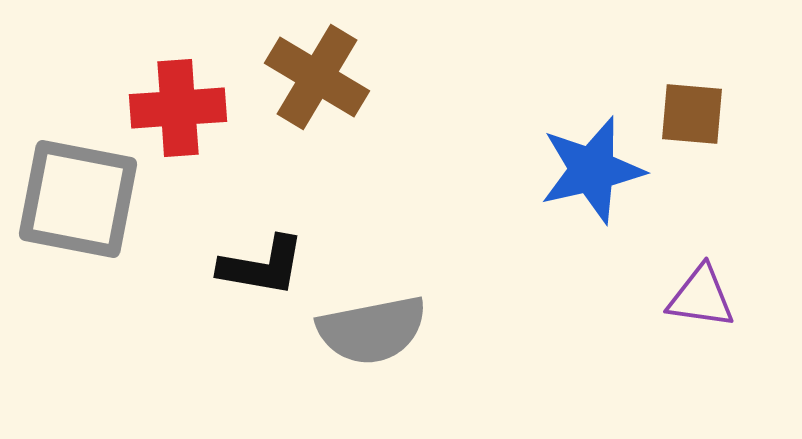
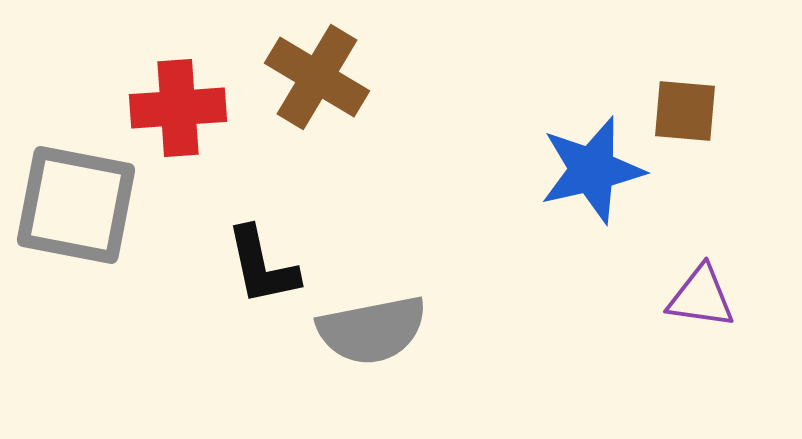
brown square: moved 7 px left, 3 px up
gray square: moved 2 px left, 6 px down
black L-shape: rotated 68 degrees clockwise
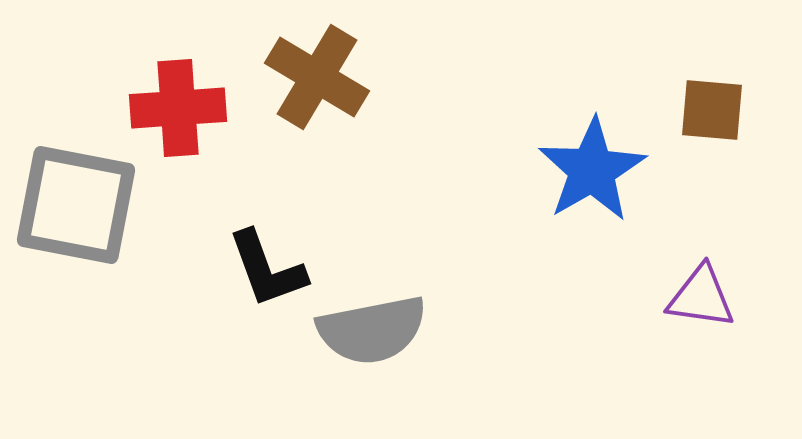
brown square: moved 27 px right, 1 px up
blue star: rotated 17 degrees counterclockwise
black L-shape: moved 5 px right, 3 px down; rotated 8 degrees counterclockwise
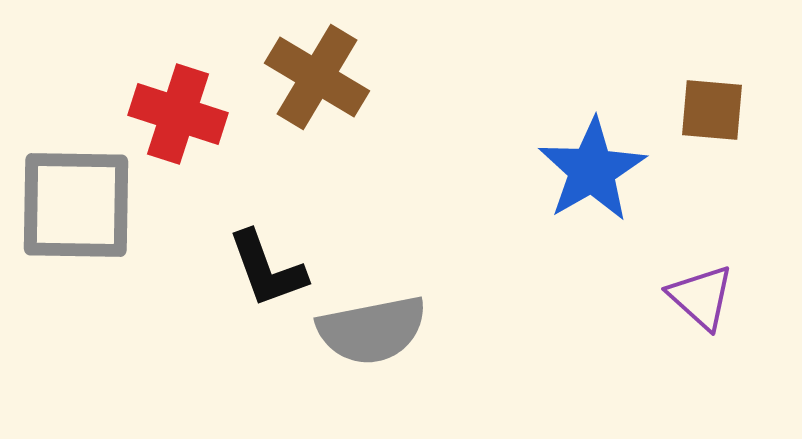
red cross: moved 6 px down; rotated 22 degrees clockwise
gray square: rotated 10 degrees counterclockwise
purple triangle: rotated 34 degrees clockwise
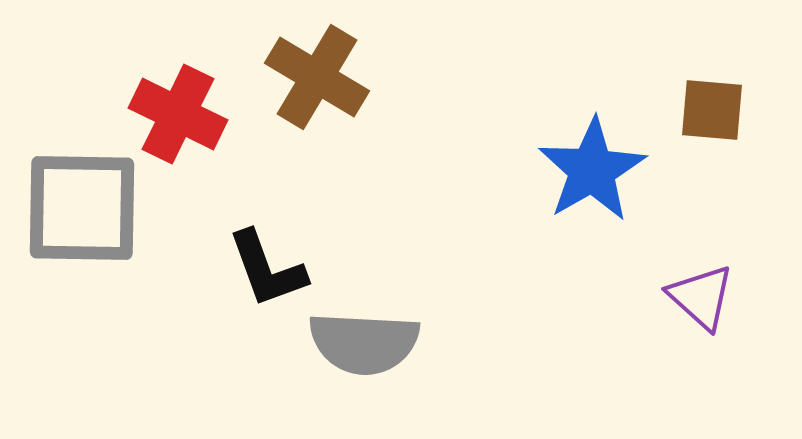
red cross: rotated 8 degrees clockwise
gray square: moved 6 px right, 3 px down
gray semicircle: moved 8 px left, 13 px down; rotated 14 degrees clockwise
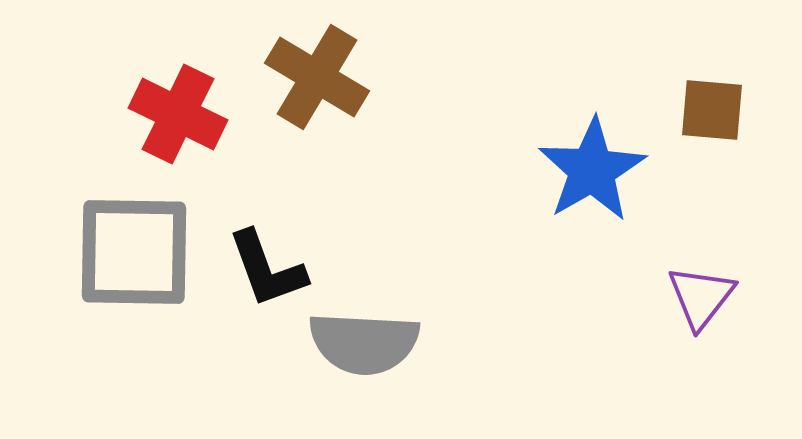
gray square: moved 52 px right, 44 px down
purple triangle: rotated 26 degrees clockwise
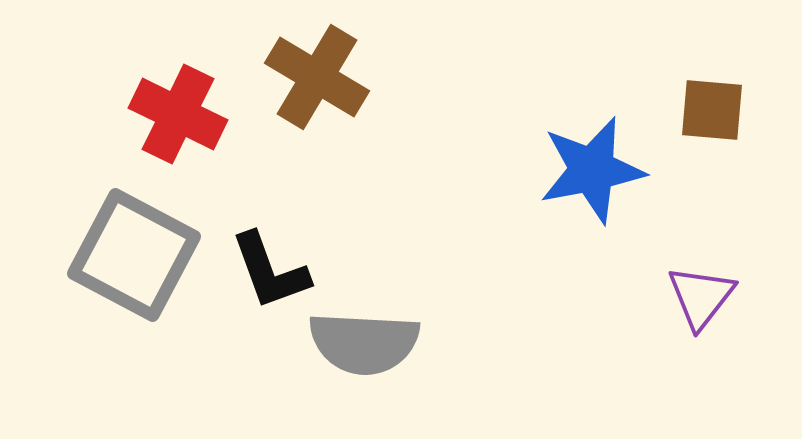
blue star: rotated 19 degrees clockwise
gray square: moved 3 px down; rotated 27 degrees clockwise
black L-shape: moved 3 px right, 2 px down
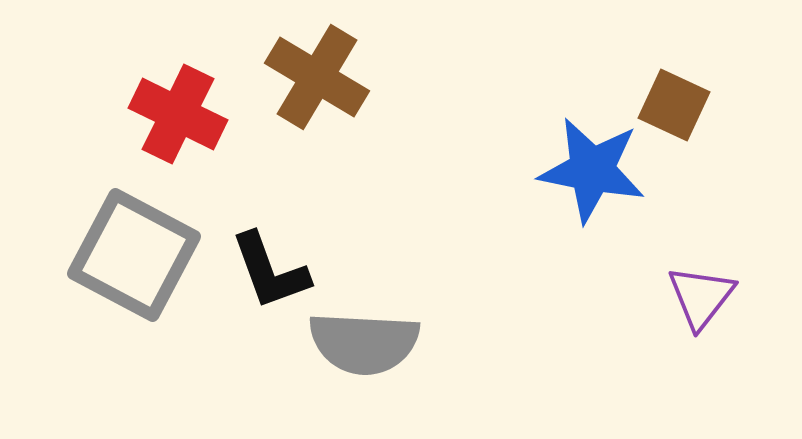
brown square: moved 38 px left, 5 px up; rotated 20 degrees clockwise
blue star: rotated 22 degrees clockwise
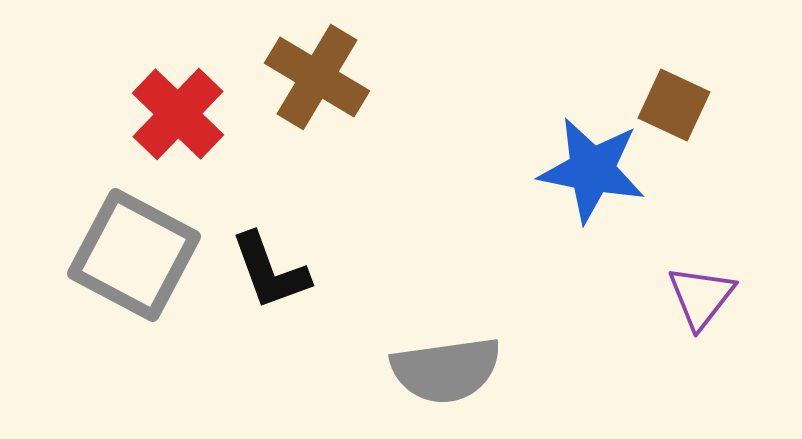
red cross: rotated 18 degrees clockwise
gray semicircle: moved 82 px right, 27 px down; rotated 11 degrees counterclockwise
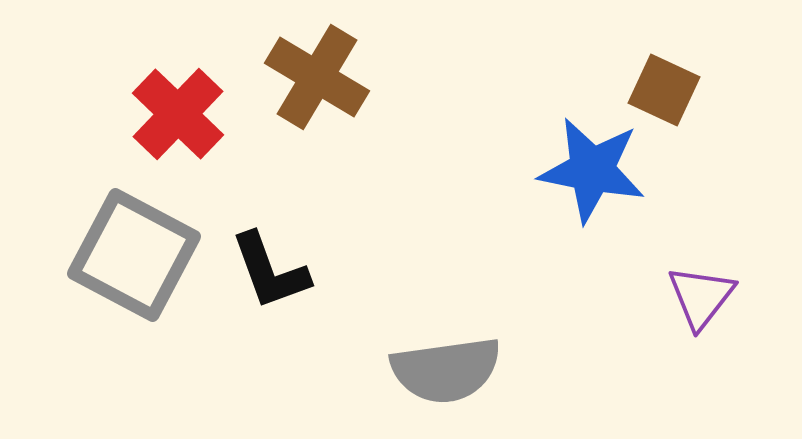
brown square: moved 10 px left, 15 px up
